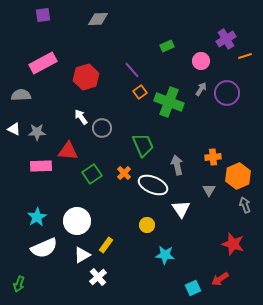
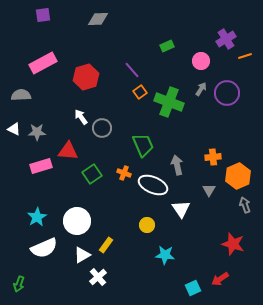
pink rectangle at (41, 166): rotated 15 degrees counterclockwise
orange cross at (124, 173): rotated 24 degrees counterclockwise
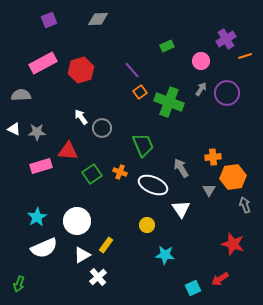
purple square at (43, 15): moved 6 px right, 5 px down; rotated 14 degrees counterclockwise
red hexagon at (86, 77): moved 5 px left, 7 px up
gray arrow at (177, 165): moved 4 px right, 3 px down; rotated 18 degrees counterclockwise
orange cross at (124, 173): moved 4 px left, 1 px up
orange hexagon at (238, 176): moved 5 px left, 1 px down; rotated 15 degrees clockwise
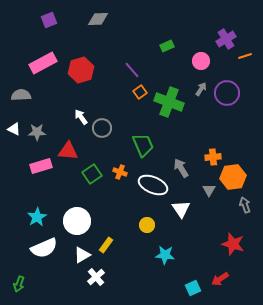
white cross at (98, 277): moved 2 px left
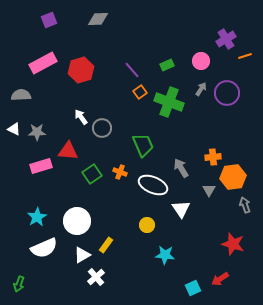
green rectangle at (167, 46): moved 19 px down
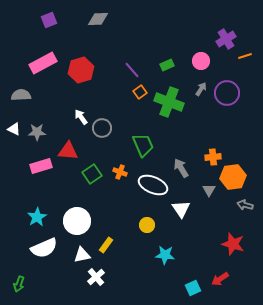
gray arrow at (245, 205): rotated 56 degrees counterclockwise
white triangle at (82, 255): rotated 18 degrees clockwise
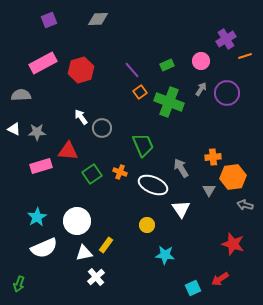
white triangle at (82, 255): moved 2 px right, 2 px up
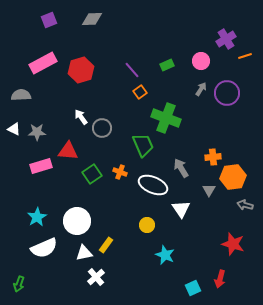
gray diamond at (98, 19): moved 6 px left
green cross at (169, 102): moved 3 px left, 16 px down
cyan star at (165, 255): rotated 18 degrees clockwise
red arrow at (220, 279): rotated 42 degrees counterclockwise
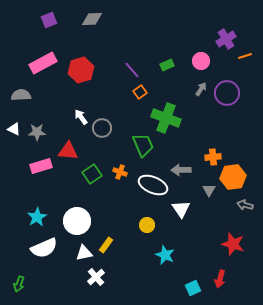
gray arrow at (181, 168): moved 2 px down; rotated 60 degrees counterclockwise
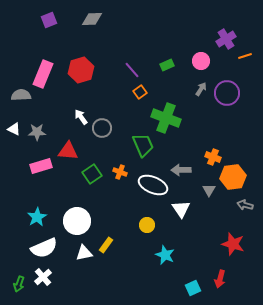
pink rectangle at (43, 63): moved 11 px down; rotated 40 degrees counterclockwise
orange cross at (213, 157): rotated 28 degrees clockwise
white cross at (96, 277): moved 53 px left
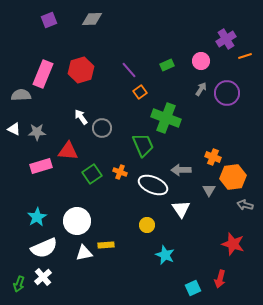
purple line at (132, 70): moved 3 px left
yellow rectangle at (106, 245): rotated 49 degrees clockwise
